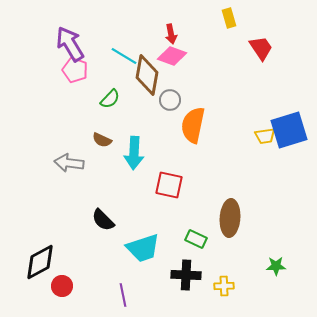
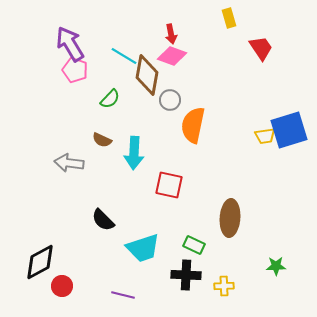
green rectangle: moved 2 px left, 6 px down
purple line: rotated 65 degrees counterclockwise
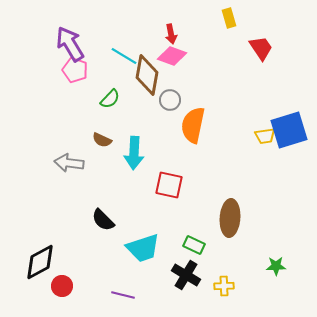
black cross: rotated 28 degrees clockwise
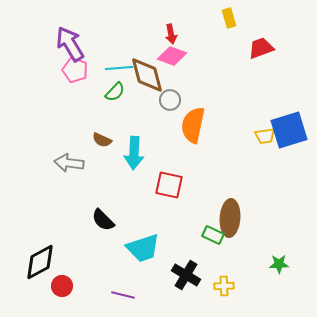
red trapezoid: rotated 76 degrees counterclockwise
cyan line: moved 5 px left, 12 px down; rotated 36 degrees counterclockwise
brown diamond: rotated 24 degrees counterclockwise
green semicircle: moved 5 px right, 7 px up
green rectangle: moved 19 px right, 10 px up
green star: moved 3 px right, 2 px up
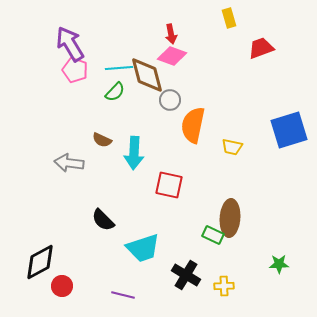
yellow trapezoid: moved 33 px left, 11 px down; rotated 20 degrees clockwise
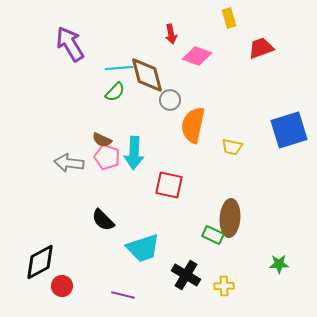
pink diamond: moved 25 px right
pink pentagon: moved 32 px right, 87 px down
